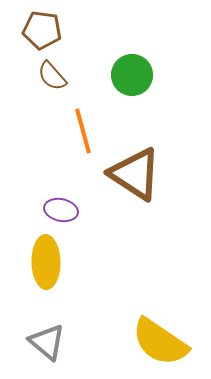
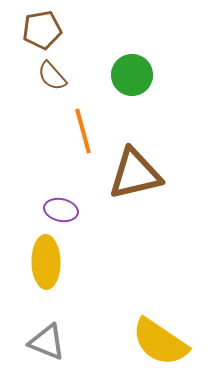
brown pentagon: rotated 18 degrees counterclockwise
brown triangle: rotated 46 degrees counterclockwise
gray triangle: rotated 18 degrees counterclockwise
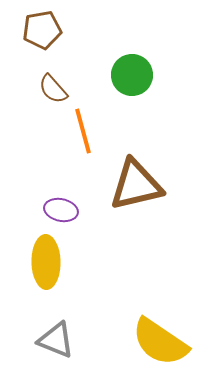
brown semicircle: moved 1 px right, 13 px down
brown triangle: moved 1 px right, 11 px down
gray triangle: moved 9 px right, 2 px up
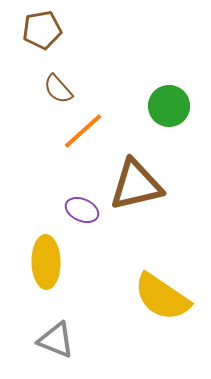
green circle: moved 37 px right, 31 px down
brown semicircle: moved 5 px right
orange line: rotated 63 degrees clockwise
purple ellipse: moved 21 px right; rotated 12 degrees clockwise
yellow semicircle: moved 2 px right, 45 px up
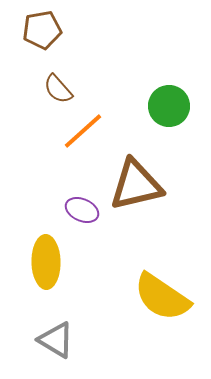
gray triangle: rotated 9 degrees clockwise
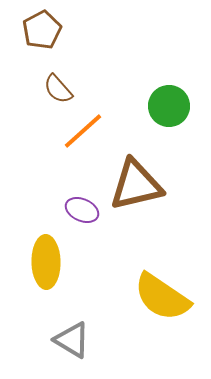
brown pentagon: rotated 18 degrees counterclockwise
gray triangle: moved 16 px right
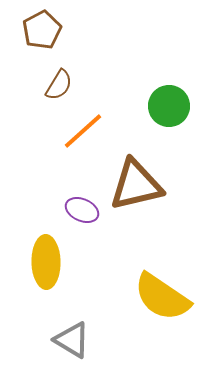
brown semicircle: moved 1 px right, 4 px up; rotated 108 degrees counterclockwise
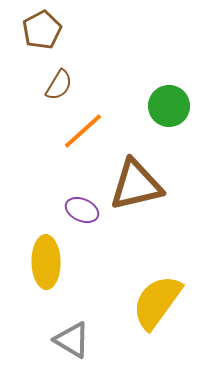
yellow semicircle: moved 5 px left, 5 px down; rotated 92 degrees clockwise
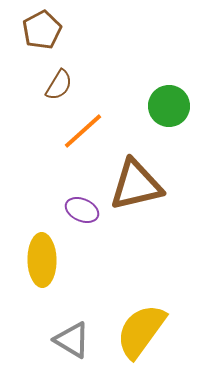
yellow ellipse: moved 4 px left, 2 px up
yellow semicircle: moved 16 px left, 29 px down
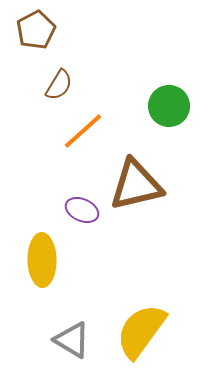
brown pentagon: moved 6 px left
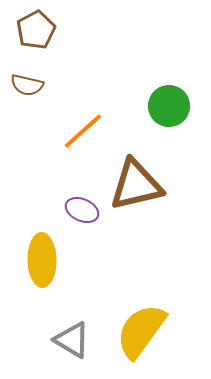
brown semicircle: moved 32 px left; rotated 72 degrees clockwise
